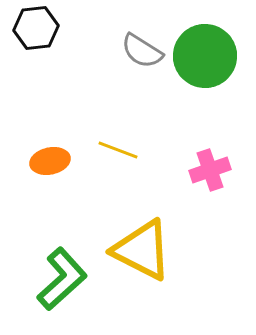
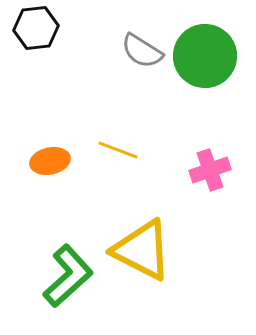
green L-shape: moved 6 px right, 3 px up
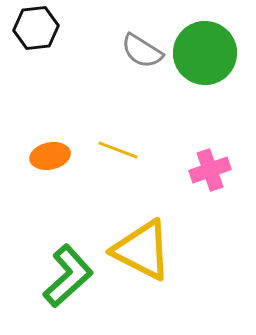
green circle: moved 3 px up
orange ellipse: moved 5 px up
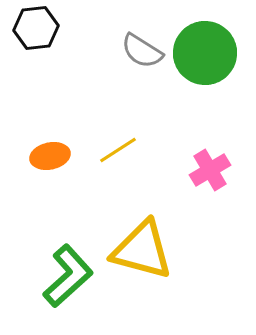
yellow line: rotated 54 degrees counterclockwise
pink cross: rotated 12 degrees counterclockwise
yellow triangle: rotated 12 degrees counterclockwise
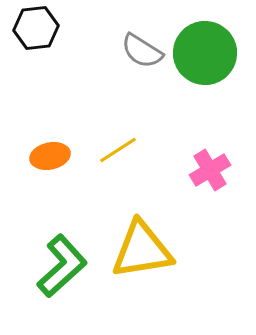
yellow triangle: rotated 24 degrees counterclockwise
green L-shape: moved 6 px left, 10 px up
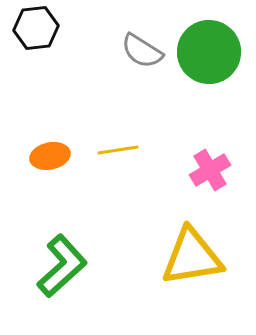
green circle: moved 4 px right, 1 px up
yellow line: rotated 24 degrees clockwise
yellow triangle: moved 50 px right, 7 px down
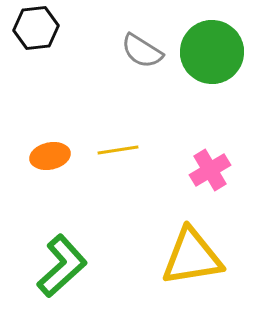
green circle: moved 3 px right
